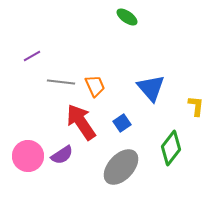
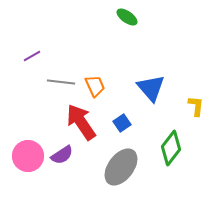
gray ellipse: rotated 6 degrees counterclockwise
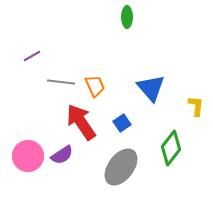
green ellipse: rotated 55 degrees clockwise
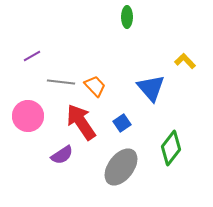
orange trapezoid: rotated 20 degrees counterclockwise
yellow L-shape: moved 11 px left, 45 px up; rotated 50 degrees counterclockwise
pink circle: moved 40 px up
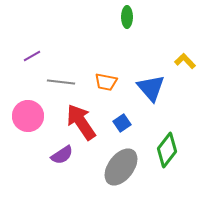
orange trapezoid: moved 11 px right, 4 px up; rotated 145 degrees clockwise
green diamond: moved 4 px left, 2 px down
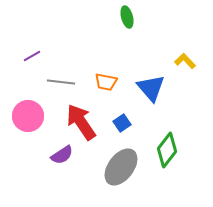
green ellipse: rotated 15 degrees counterclockwise
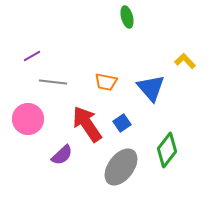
gray line: moved 8 px left
pink circle: moved 3 px down
red arrow: moved 6 px right, 2 px down
purple semicircle: rotated 10 degrees counterclockwise
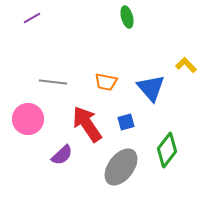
purple line: moved 38 px up
yellow L-shape: moved 1 px right, 4 px down
blue square: moved 4 px right, 1 px up; rotated 18 degrees clockwise
